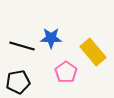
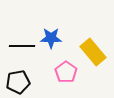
black line: rotated 15 degrees counterclockwise
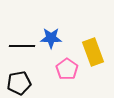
yellow rectangle: rotated 20 degrees clockwise
pink pentagon: moved 1 px right, 3 px up
black pentagon: moved 1 px right, 1 px down
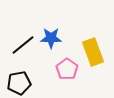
black line: moved 1 px right, 1 px up; rotated 40 degrees counterclockwise
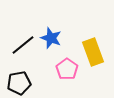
blue star: rotated 20 degrees clockwise
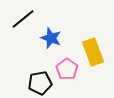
black line: moved 26 px up
black pentagon: moved 21 px right
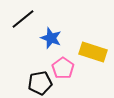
yellow rectangle: rotated 52 degrees counterclockwise
pink pentagon: moved 4 px left, 1 px up
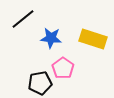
blue star: rotated 15 degrees counterclockwise
yellow rectangle: moved 13 px up
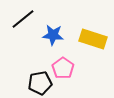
blue star: moved 2 px right, 3 px up
